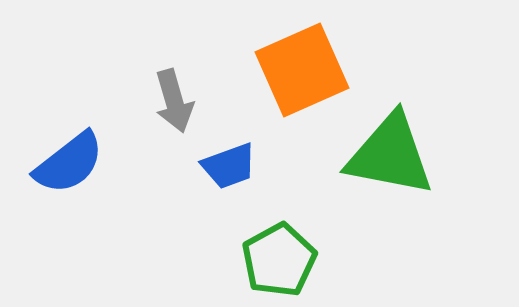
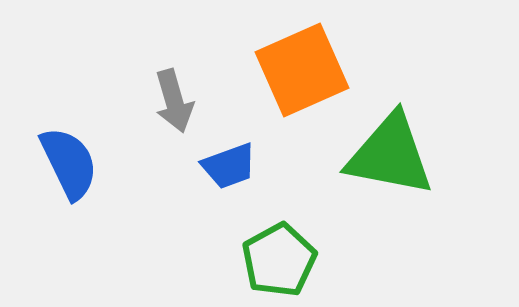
blue semicircle: rotated 78 degrees counterclockwise
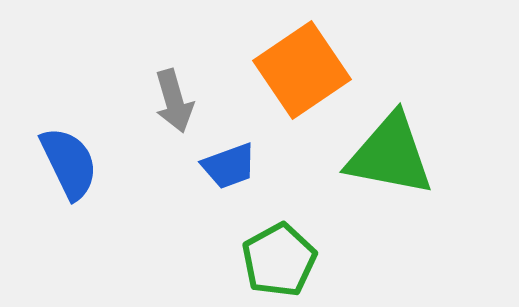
orange square: rotated 10 degrees counterclockwise
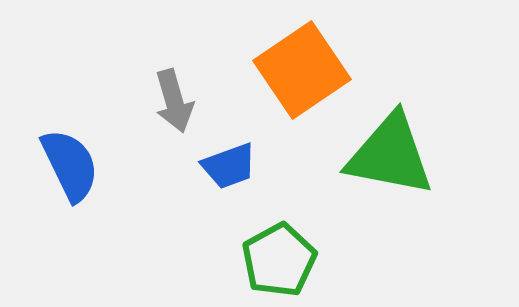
blue semicircle: moved 1 px right, 2 px down
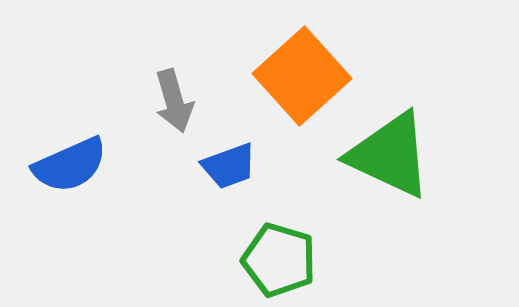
orange square: moved 6 px down; rotated 8 degrees counterclockwise
green triangle: rotated 14 degrees clockwise
blue semicircle: rotated 92 degrees clockwise
green pentagon: rotated 26 degrees counterclockwise
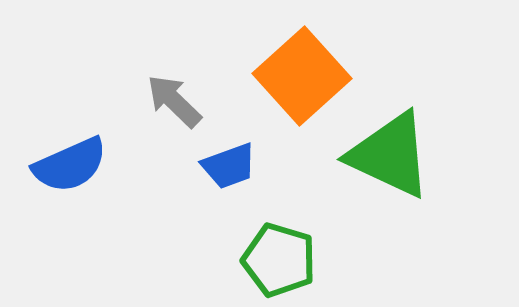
gray arrow: rotated 150 degrees clockwise
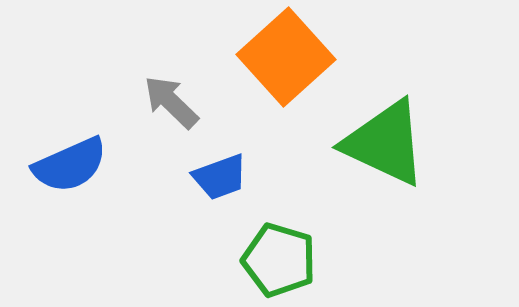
orange square: moved 16 px left, 19 px up
gray arrow: moved 3 px left, 1 px down
green triangle: moved 5 px left, 12 px up
blue trapezoid: moved 9 px left, 11 px down
